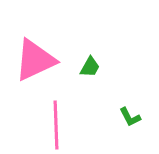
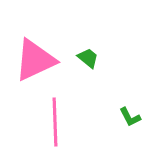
green trapezoid: moved 2 px left, 9 px up; rotated 80 degrees counterclockwise
pink line: moved 1 px left, 3 px up
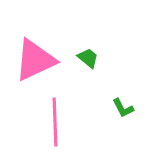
green L-shape: moved 7 px left, 9 px up
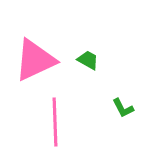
green trapezoid: moved 2 px down; rotated 10 degrees counterclockwise
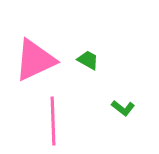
green L-shape: rotated 25 degrees counterclockwise
pink line: moved 2 px left, 1 px up
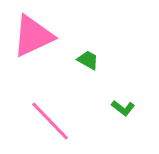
pink triangle: moved 2 px left, 24 px up
pink line: moved 3 px left; rotated 42 degrees counterclockwise
